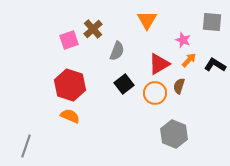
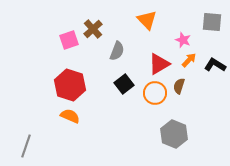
orange triangle: rotated 15 degrees counterclockwise
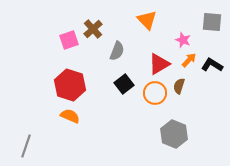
black L-shape: moved 3 px left
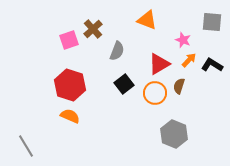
orange triangle: rotated 25 degrees counterclockwise
gray line: rotated 50 degrees counterclockwise
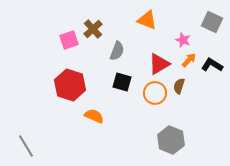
gray square: rotated 20 degrees clockwise
black square: moved 2 px left, 2 px up; rotated 36 degrees counterclockwise
orange semicircle: moved 24 px right
gray hexagon: moved 3 px left, 6 px down
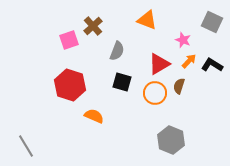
brown cross: moved 3 px up
orange arrow: moved 1 px down
